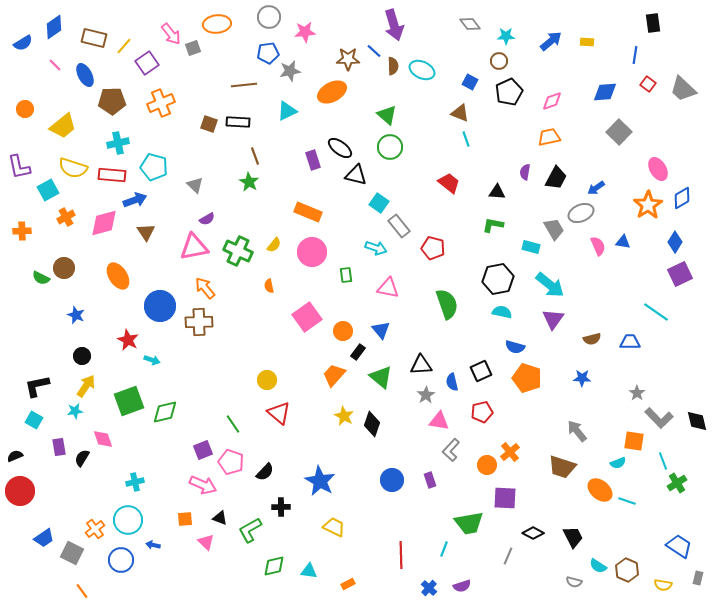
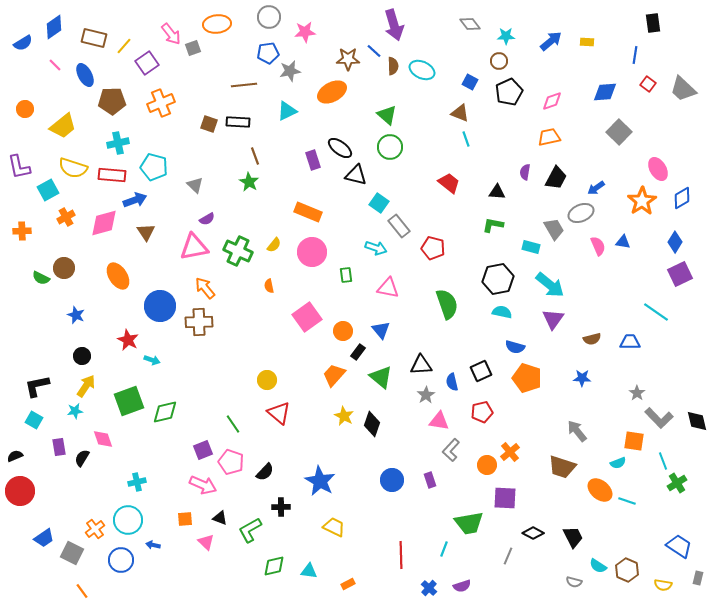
orange star at (648, 205): moved 6 px left, 4 px up
cyan cross at (135, 482): moved 2 px right
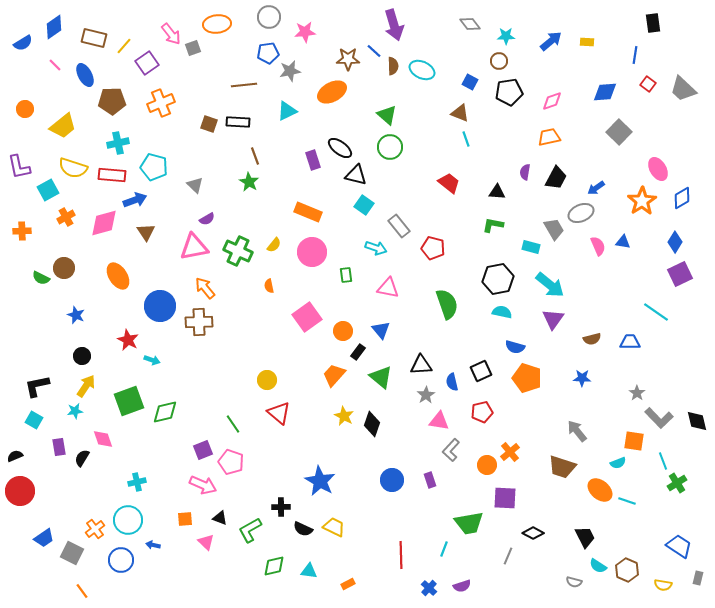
black pentagon at (509, 92): rotated 16 degrees clockwise
cyan square at (379, 203): moved 15 px left, 2 px down
black semicircle at (265, 472): moved 38 px right, 57 px down; rotated 72 degrees clockwise
black trapezoid at (573, 537): moved 12 px right
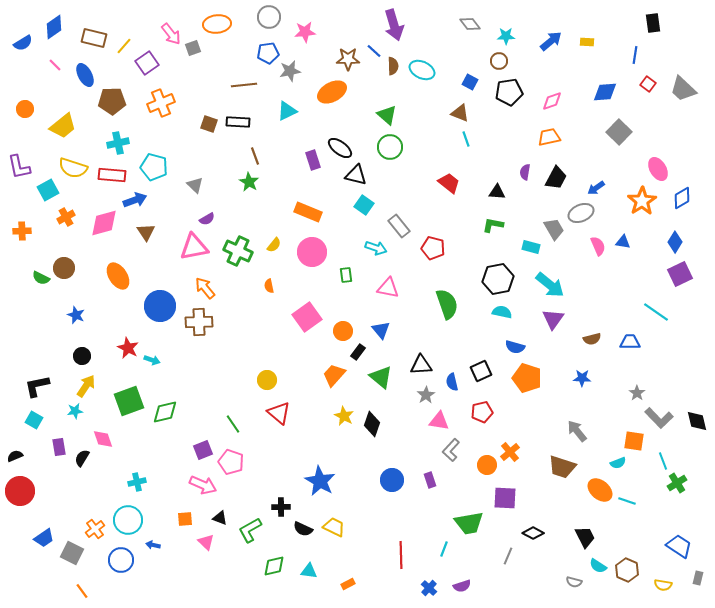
red star at (128, 340): moved 8 px down
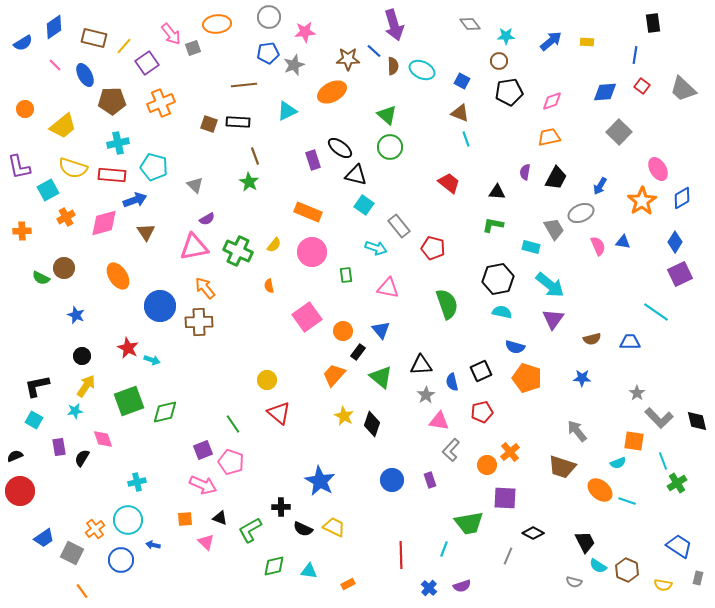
gray star at (290, 71): moved 4 px right, 6 px up; rotated 10 degrees counterclockwise
blue square at (470, 82): moved 8 px left, 1 px up
red square at (648, 84): moved 6 px left, 2 px down
blue arrow at (596, 188): moved 4 px right, 2 px up; rotated 24 degrees counterclockwise
black trapezoid at (585, 537): moved 5 px down
